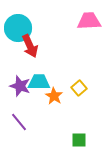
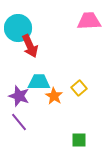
purple star: moved 1 px left, 10 px down
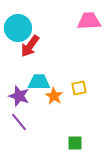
red arrow: rotated 60 degrees clockwise
yellow square: rotated 28 degrees clockwise
green square: moved 4 px left, 3 px down
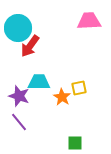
orange star: moved 8 px right, 1 px down
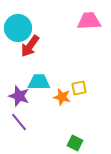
orange star: rotated 18 degrees counterclockwise
green square: rotated 28 degrees clockwise
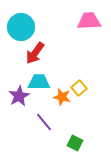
cyan circle: moved 3 px right, 1 px up
red arrow: moved 5 px right, 7 px down
yellow square: rotated 28 degrees counterclockwise
purple star: rotated 25 degrees clockwise
purple line: moved 25 px right
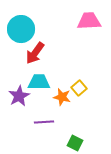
cyan circle: moved 2 px down
purple line: rotated 54 degrees counterclockwise
